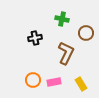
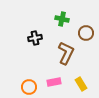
orange circle: moved 4 px left, 7 px down
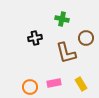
brown circle: moved 5 px down
brown L-shape: rotated 140 degrees clockwise
pink rectangle: moved 1 px down
orange circle: moved 1 px right
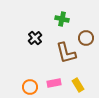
black cross: rotated 32 degrees counterclockwise
yellow rectangle: moved 3 px left, 1 px down
